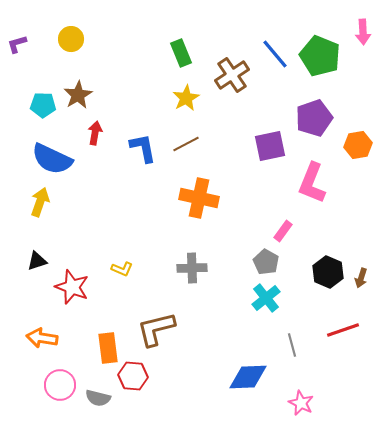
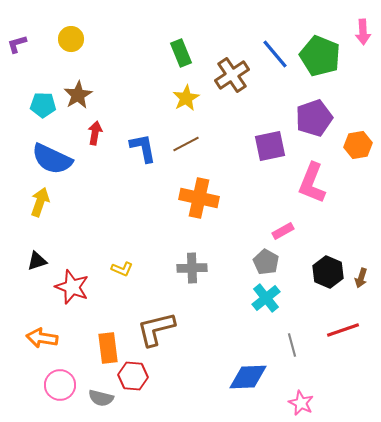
pink rectangle: rotated 25 degrees clockwise
gray semicircle: moved 3 px right
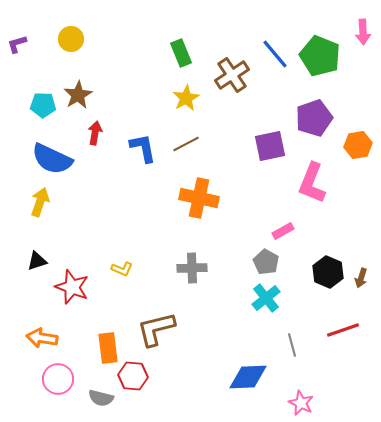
pink circle: moved 2 px left, 6 px up
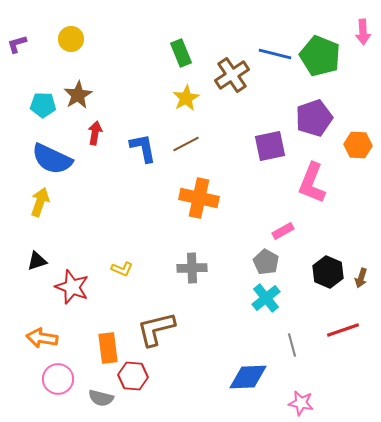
blue line: rotated 36 degrees counterclockwise
orange hexagon: rotated 12 degrees clockwise
pink star: rotated 15 degrees counterclockwise
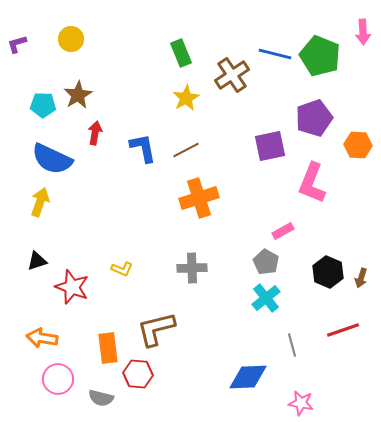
brown line: moved 6 px down
orange cross: rotated 30 degrees counterclockwise
red hexagon: moved 5 px right, 2 px up
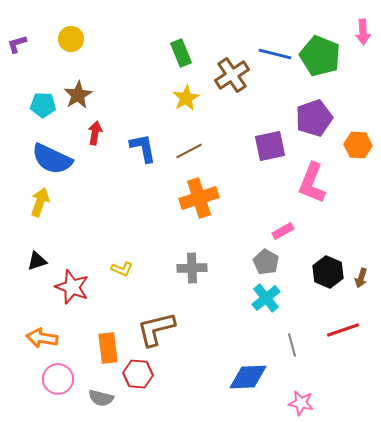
brown line: moved 3 px right, 1 px down
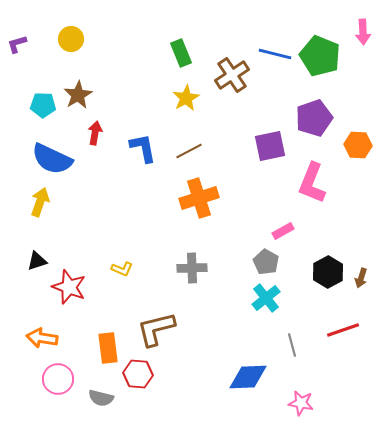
black hexagon: rotated 8 degrees clockwise
red star: moved 3 px left
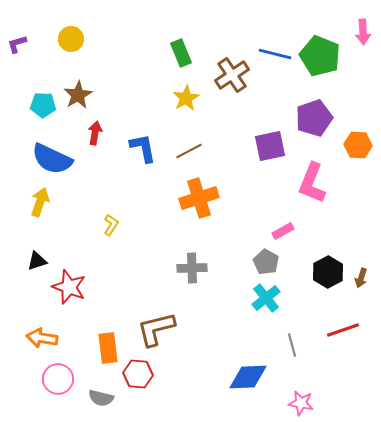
yellow L-shape: moved 11 px left, 44 px up; rotated 80 degrees counterclockwise
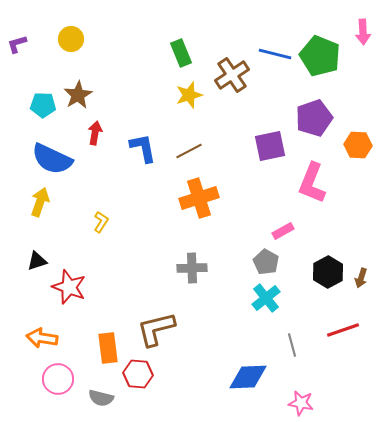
yellow star: moved 3 px right, 3 px up; rotated 12 degrees clockwise
yellow L-shape: moved 10 px left, 3 px up
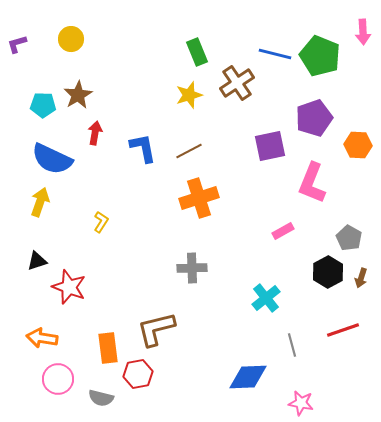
green rectangle: moved 16 px right, 1 px up
brown cross: moved 5 px right, 8 px down
gray pentagon: moved 83 px right, 24 px up
red hexagon: rotated 16 degrees counterclockwise
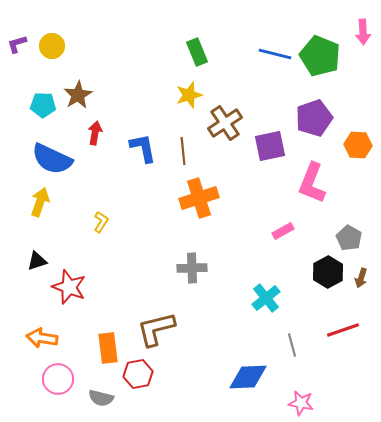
yellow circle: moved 19 px left, 7 px down
brown cross: moved 12 px left, 40 px down
brown line: moved 6 px left; rotated 68 degrees counterclockwise
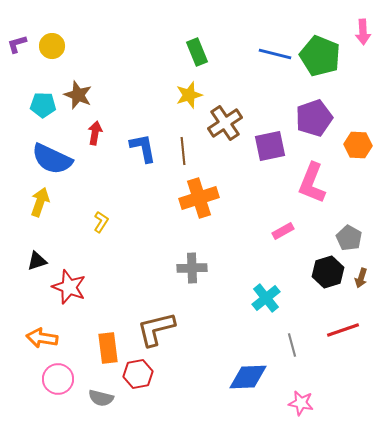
brown star: rotated 20 degrees counterclockwise
black hexagon: rotated 12 degrees clockwise
